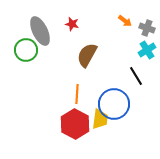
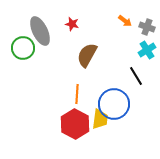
gray cross: moved 1 px up
green circle: moved 3 px left, 2 px up
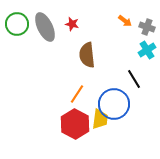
gray ellipse: moved 5 px right, 4 px up
green circle: moved 6 px left, 24 px up
brown semicircle: rotated 35 degrees counterclockwise
black line: moved 2 px left, 3 px down
orange line: rotated 30 degrees clockwise
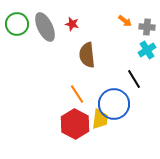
gray cross: rotated 14 degrees counterclockwise
orange line: rotated 66 degrees counterclockwise
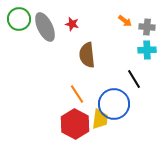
green circle: moved 2 px right, 5 px up
cyan cross: rotated 30 degrees clockwise
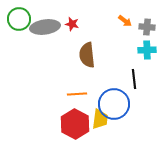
gray ellipse: rotated 72 degrees counterclockwise
black line: rotated 24 degrees clockwise
orange line: rotated 60 degrees counterclockwise
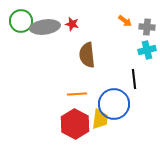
green circle: moved 2 px right, 2 px down
cyan cross: rotated 12 degrees counterclockwise
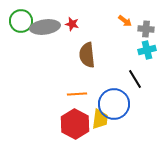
gray cross: moved 1 px left, 2 px down
black line: moved 1 px right; rotated 24 degrees counterclockwise
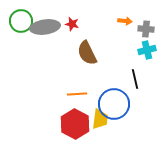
orange arrow: rotated 32 degrees counterclockwise
brown semicircle: moved 2 px up; rotated 20 degrees counterclockwise
black line: rotated 18 degrees clockwise
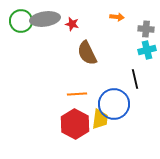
orange arrow: moved 8 px left, 4 px up
gray ellipse: moved 8 px up
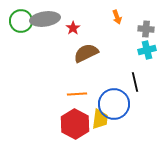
orange arrow: rotated 64 degrees clockwise
red star: moved 1 px right, 4 px down; rotated 24 degrees clockwise
brown semicircle: moved 1 px left; rotated 90 degrees clockwise
black line: moved 3 px down
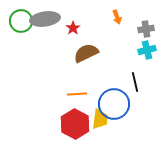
gray cross: rotated 14 degrees counterclockwise
